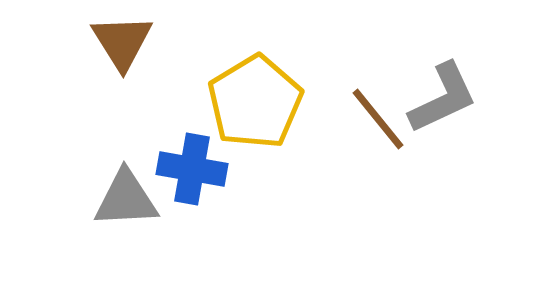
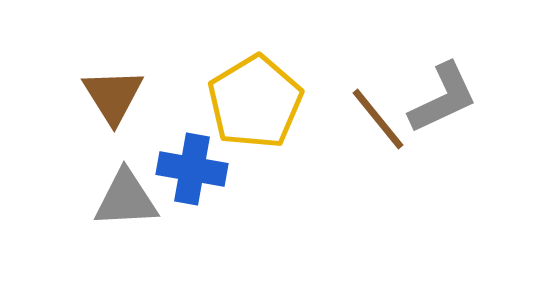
brown triangle: moved 9 px left, 54 px down
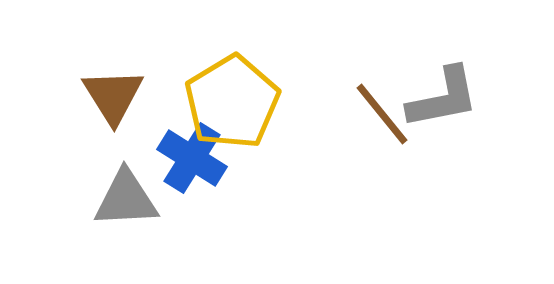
gray L-shape: rotated 14 degrees clockwise
yellow pentagon: moved 23 px left
brown line: moved 4 px right, 5 px up
blue cross: moved 11 px up; rotated 22 degrees clockwise
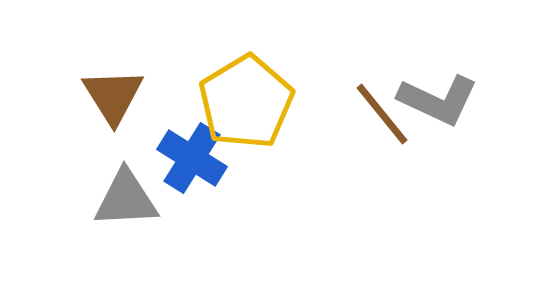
gray L-shape: moved 5 px left, 2 px down; rotated 36 degrees clockwise
yellow pentagon: moved 14 px right
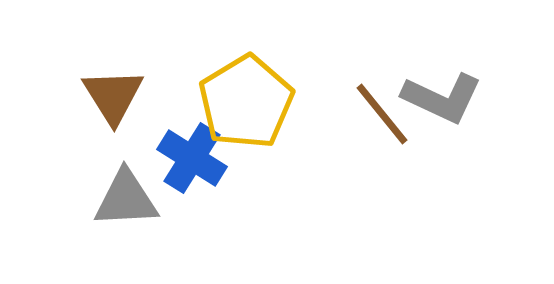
gray L-shape: moved 4 px right, 2 px up
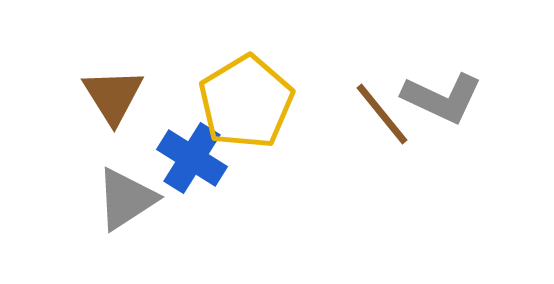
gray triangle: rotated 30 degrees counterclockwise
